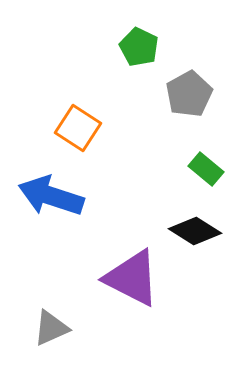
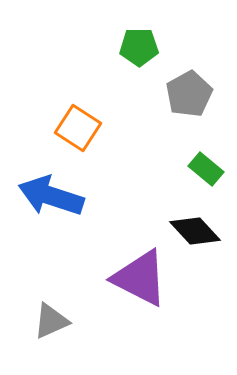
green pentagon: rotated 27 degrees counterclockwise
black diamond: rotated 15 degrees clockwise
purple triangle: moved 8 px right
gray triangle: moved 7 px up
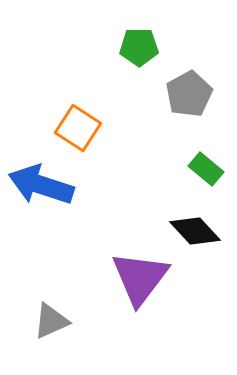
blue arrow: moved 10 px left, 11 px up
purple triangle: rotated 40 degrees clockwise
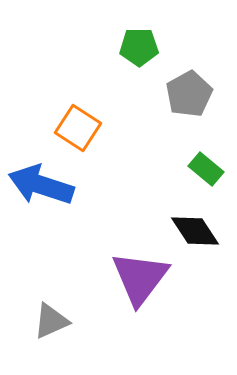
black diamond: rotated 9 degrees clockwise
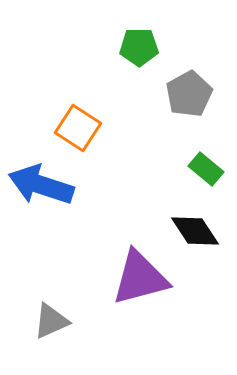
purple triangle: rotated 38 degrees clockwise
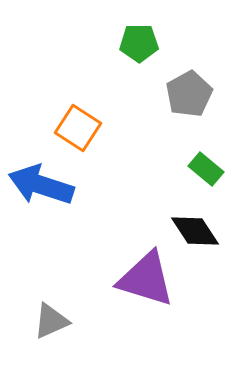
green pentagon: moved 4 px up
purple triangle: moved 6 px right, 1 px down; rotated 32 degrees clockwise
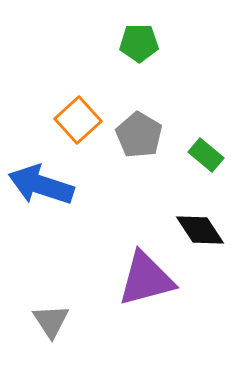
gray pentagon: moved 50 px left, 41 px down; rotated 12 degrees counterclockwise
orange square: moved 8 px up; rotated 15 degrees clockwise
green rectangle: moved 14 px up
black diamond: moved 5 px right, 1 px up
purple triangle: rotated 32 degrees counterclockwise
gray triangle: rotated 39 degrees counterclockwise
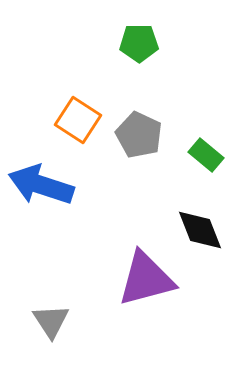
orange square: rotated 15 degrees counterclockwise
gray pentagon: rotated 6 degrees counterclockwise
black diamond: rotated 12 degrees clockwise
